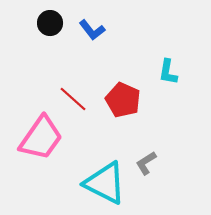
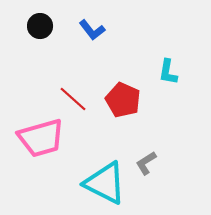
black circle: moved 10 px left, 3 px down
pink trapezoid: rotated 39 degrees clockwise
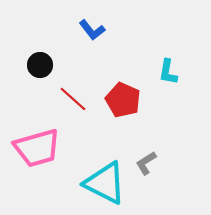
black circle: moved 39 px down
pink trapezoid: moved 4 px left, 10 px down
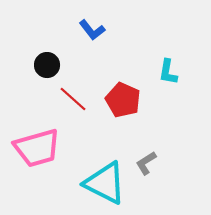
black circle: moved 7 px right
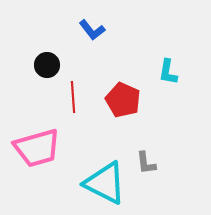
red line: moved 2 px up; rotated 44 degrees clockwise
gray L-shape: rotated 65 degrees counterclockwise
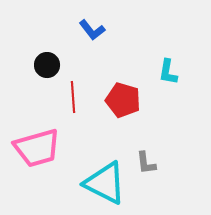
red pentagon: rotated 8 degrees counterclockwise
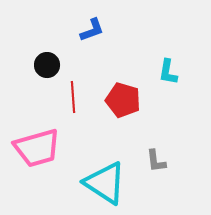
blue L-shape: rotated 72 degrees counterclockwise
gray L-shape: moved 10 px right, 2 px up
cyan triangle: rotated 6 degrees clockwise
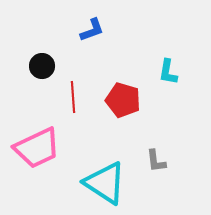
black circle: moved 5 px left, 1 px down
pink trapezoid: rotated 9 degrees counterclockwise
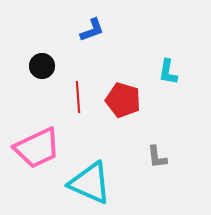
red line: moved 5 px right
gray L-shape: moved 1 px right, 4 px up
cyan triangle: moved 15 px left; rotated 9 degrees counterclockwise
